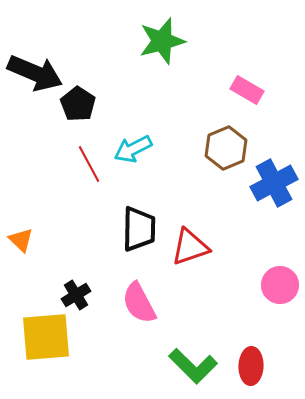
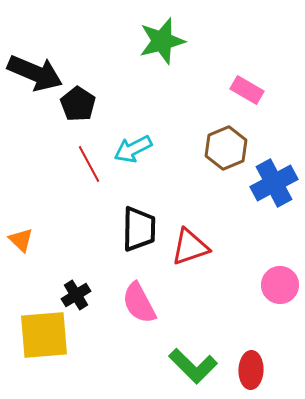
yellow square: moved 2 px left, 2 px up
red ellipse: moved 4 px down
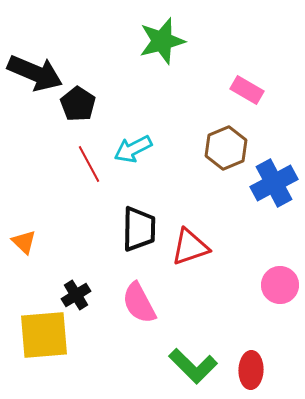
orange triangle: moved 3 px right, 2 px down
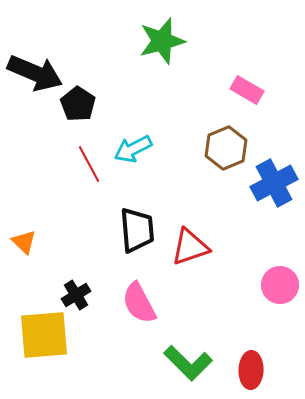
black trapezoid: moved 2 px left, 1 px down; rotated 6 degrees counterclockwise
green L-shape: moved 5 px left, 3 px up
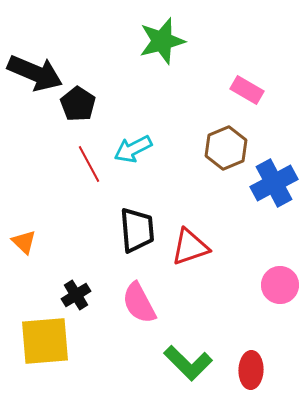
yellow square: moved 1 px right, 6 px down
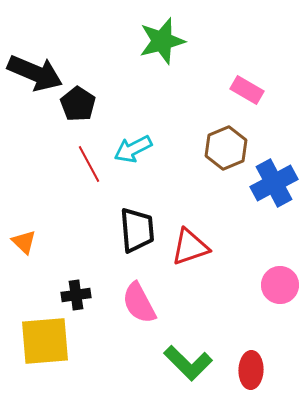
black cross: rotated 24 degrees clockwise
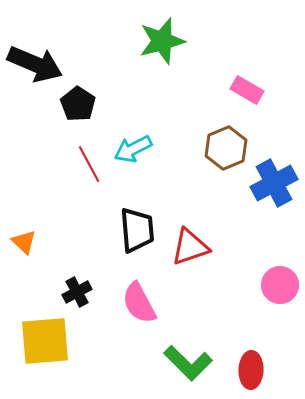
black arrow: moved 9 px up
black cross: moved 1 px right, 3 px up; rotated 20 degrees counterclockwise
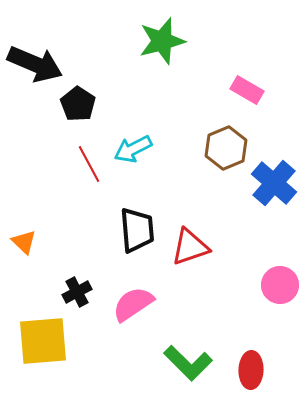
blue cross: rotated 21 degrees counterclockwise
pink semicircle: moved 6 px left, 1 px down; rotated 84 degrees clockwise
yellow square: moved 2 px left
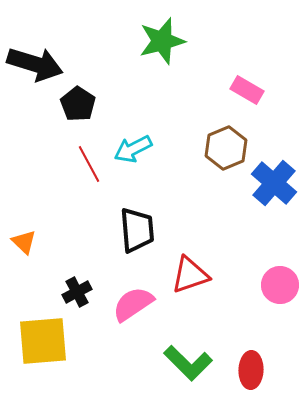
black arrow: rotated 6 degrees counterclockwise
red triangle: moved 28 px down
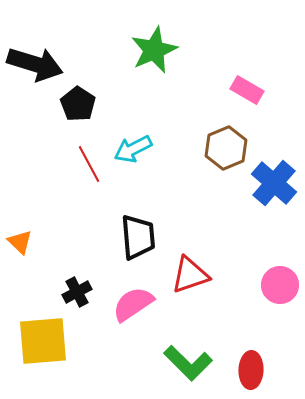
green star: moved 8 px left, 9 px down; rotated 9 degrees counterclockwise
black trapezoid: moved 1 px right, 7 px down
orange triangle: moved 4 px left
